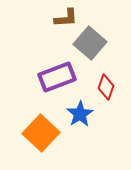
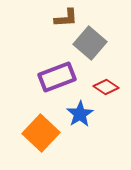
red diamond: rotated 75 degrees counterclockwise
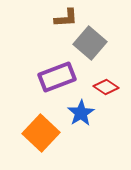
blue star: moved 1 px right, 1 px up
